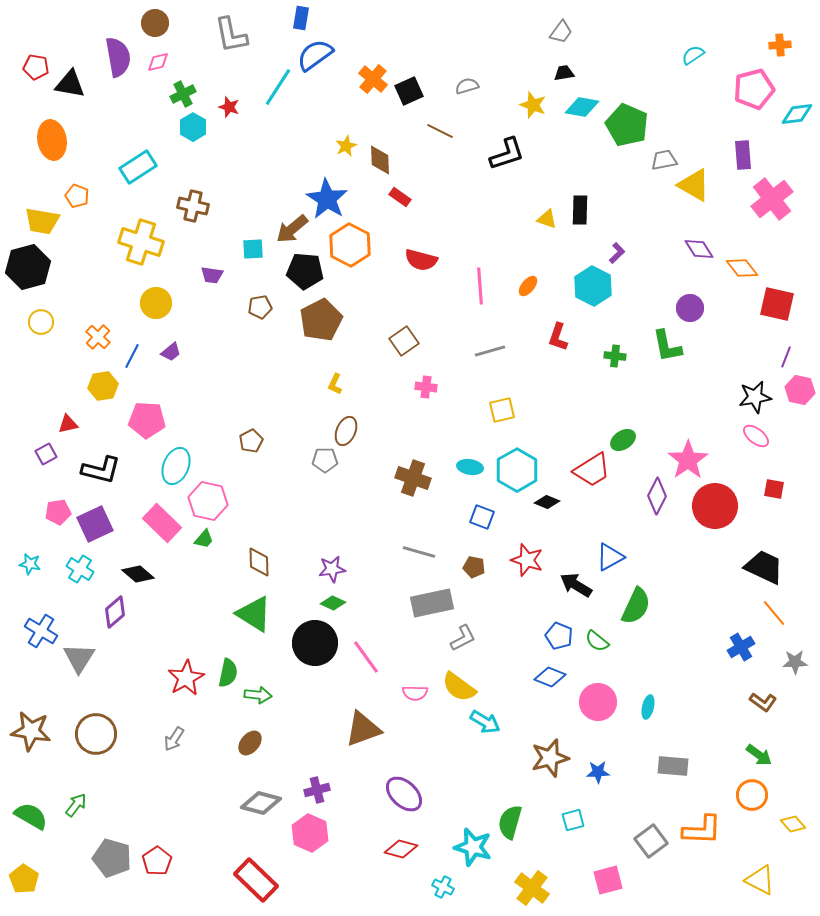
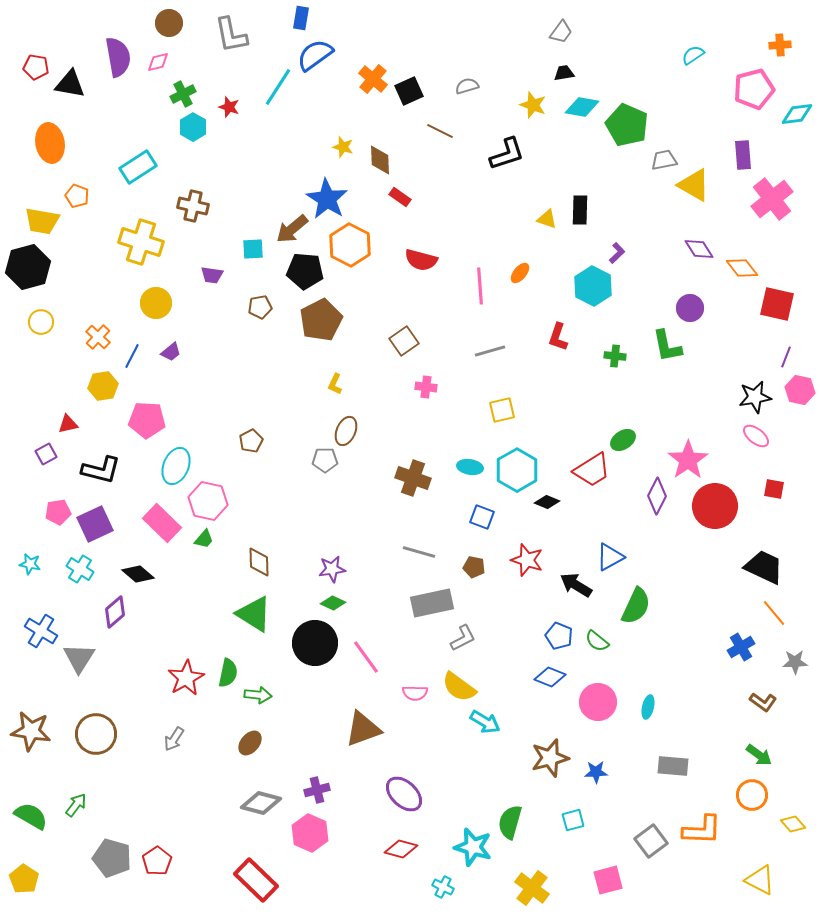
brown circle at (155, 23): moved 14 px right
orange ellipse at (52, 140): moved 2 px left, 3 px down
yellow star at (346, 146): moved 3 px left, 1 px down; rotated 30 degrees counterclockwise
orange ellipse at (528, 286): moved 8 px left, 13 px up
blue star at (598, 772): moved 2 px left
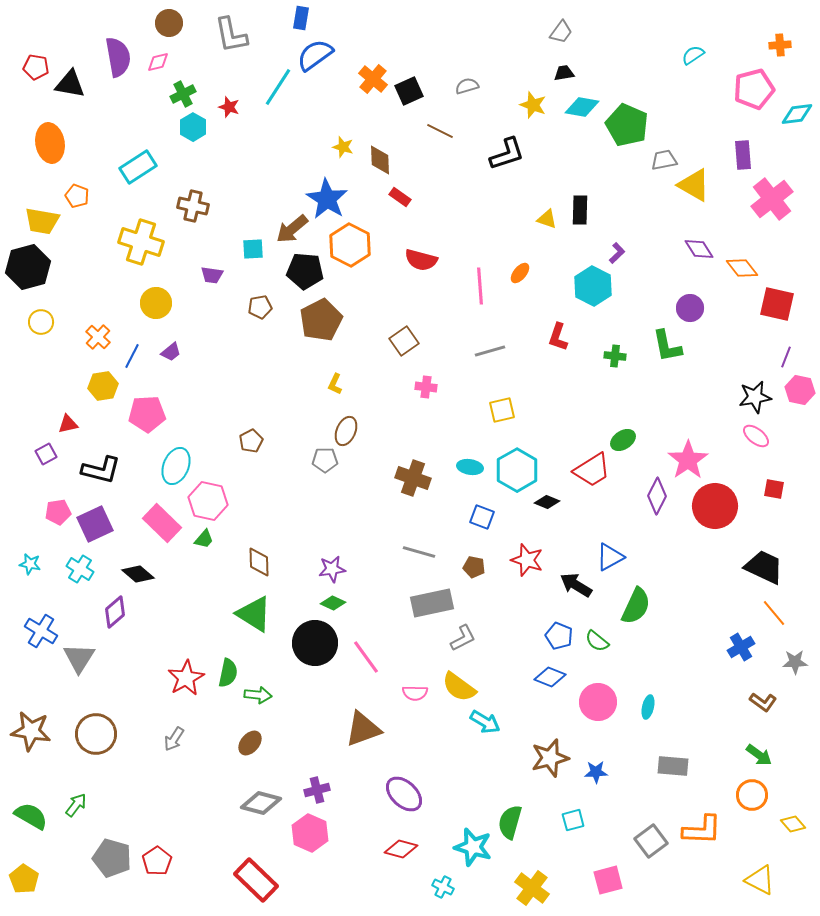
pink pentagon at (147, 420): moved 6 px up; rotated 6 degrees counterclockwise
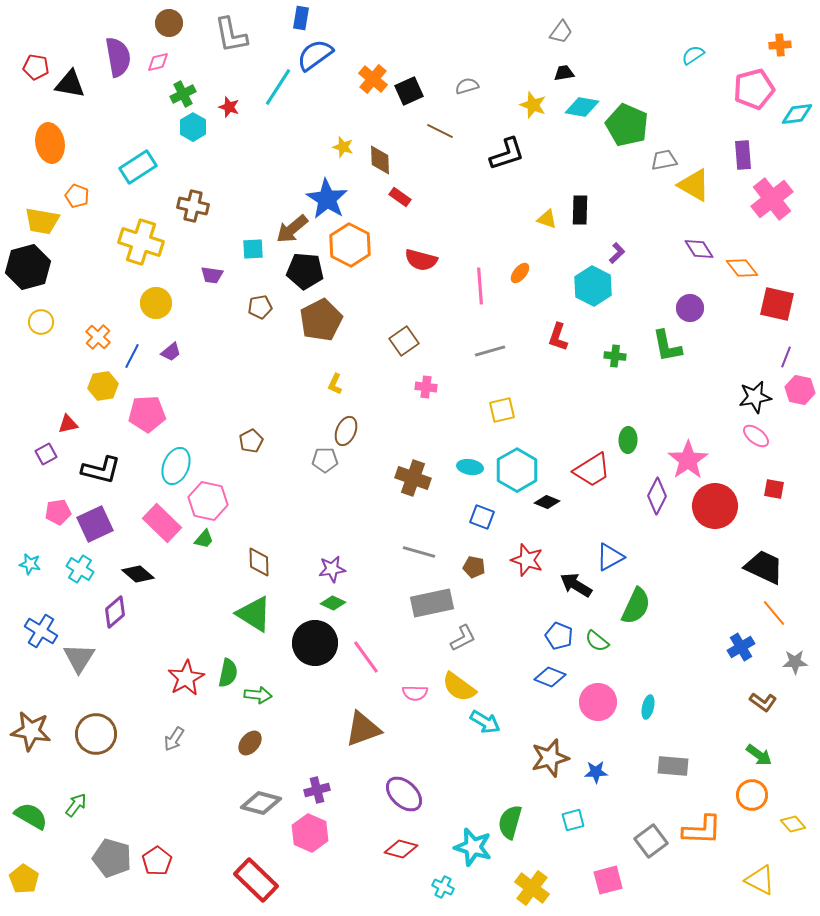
green ellipse at (623, 440): moved 5 px right; rotated 55 degrees counterclockwise
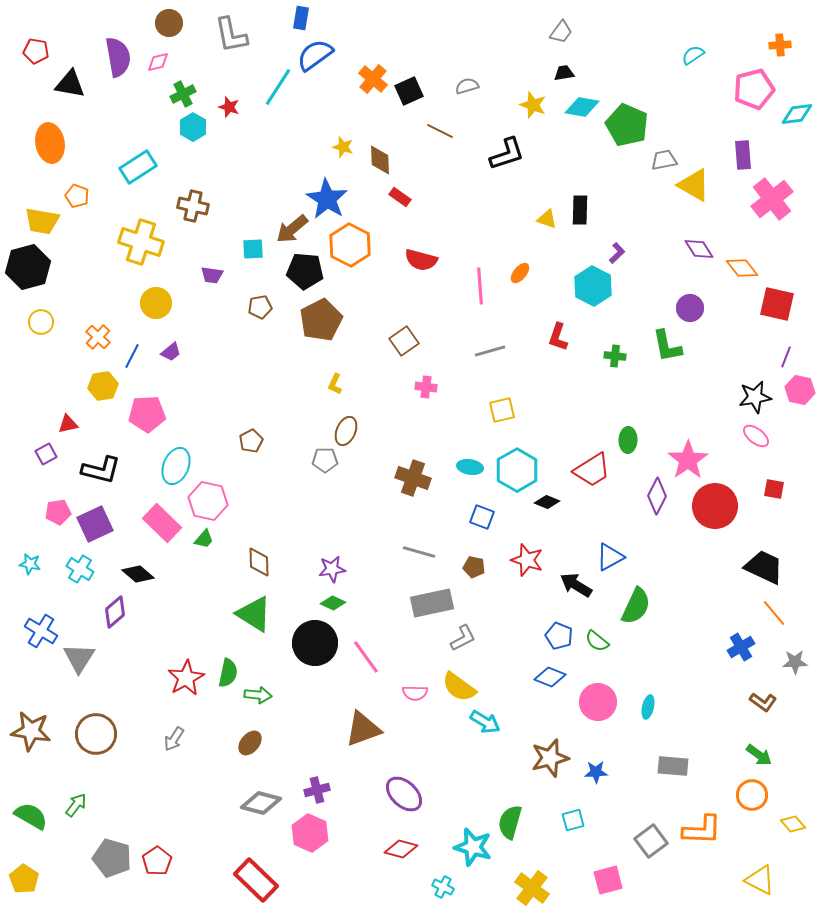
red pentagon at (36, 67): moved 16 px up
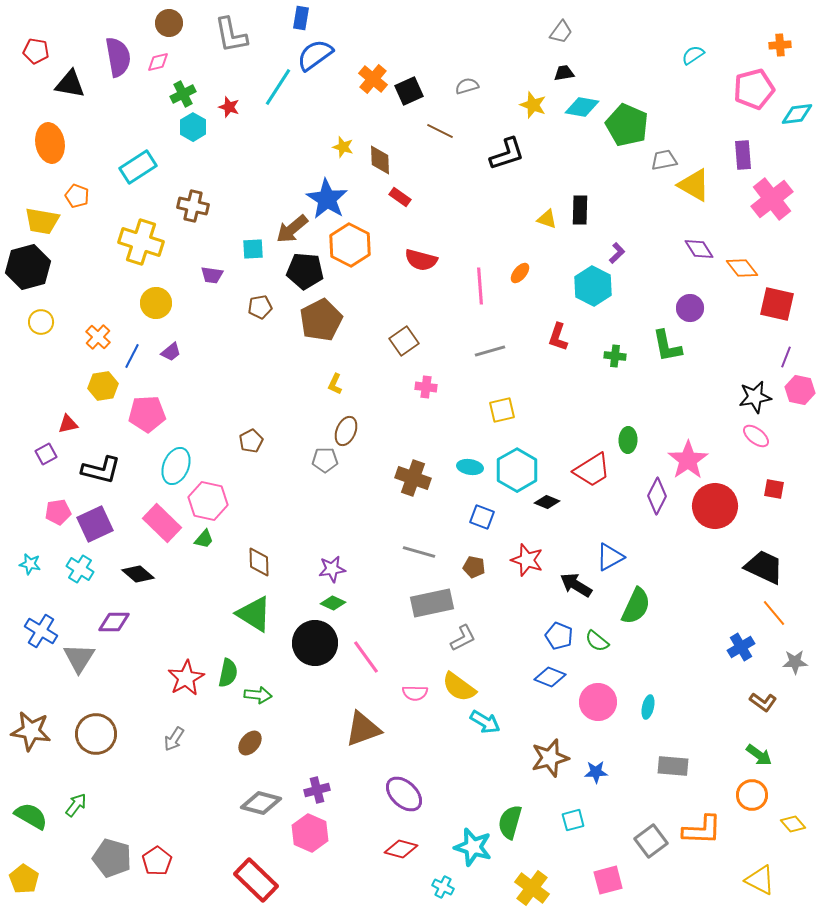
purple diamond at (115, 612): moved 1 px left, 10 px down; rotated 40 degrees clockwise
